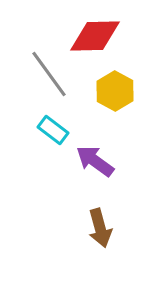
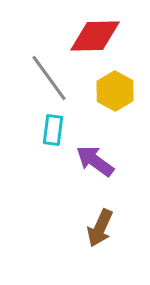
gray line: moved 4 px down
cyan rectangle: rotated 60 degrees clockwise
brown arrow: rotated 39 degrees clockwise
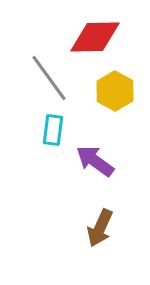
red diamond: moved 1 px down
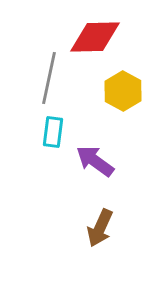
gray line: rotated 48 degrees clockwise
yellow hexagon: moved 8 px right
cyan rectangle: moved 2 px down
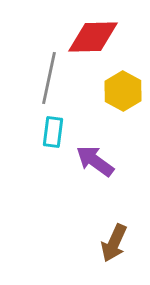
red diamond: moved 2 px left
brown arrow: moved 14 px right, 15 px down
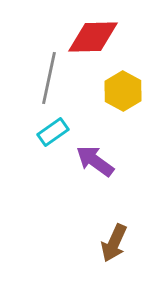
cyan rectangle: rotated 48 degrees clockwise
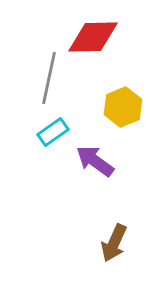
yellow hexagon: moved 16 px down; rotated 9 degrees clockwise
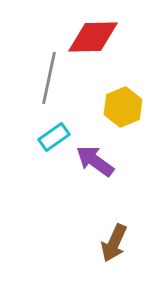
cyan rectangle: moved 1 px right, 5 px down
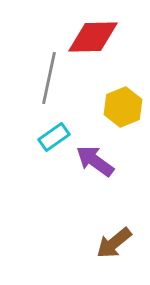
brown arrow: rotated 27 degrees clockwise
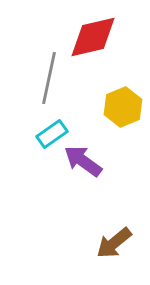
red diamond: rotated 12 degrees counterclockwise
cyan rectangle: moved 2 px left, 3 px up
purple arrow: moved 12 px left
